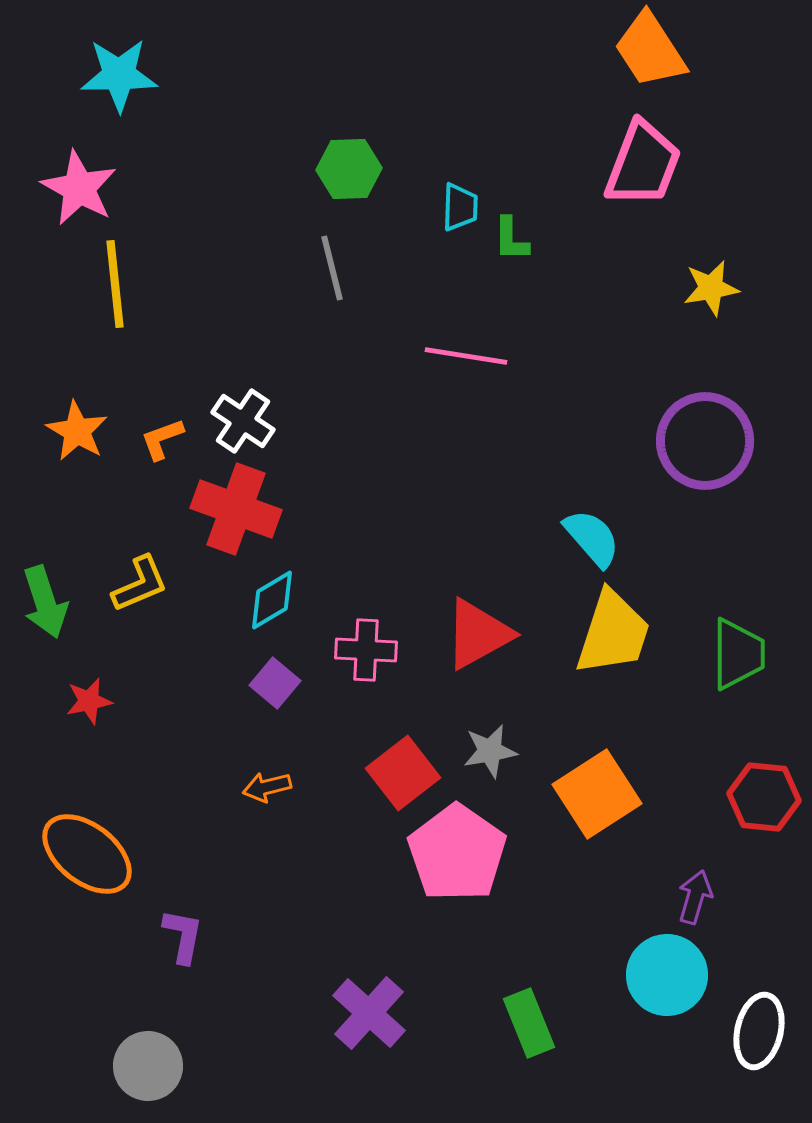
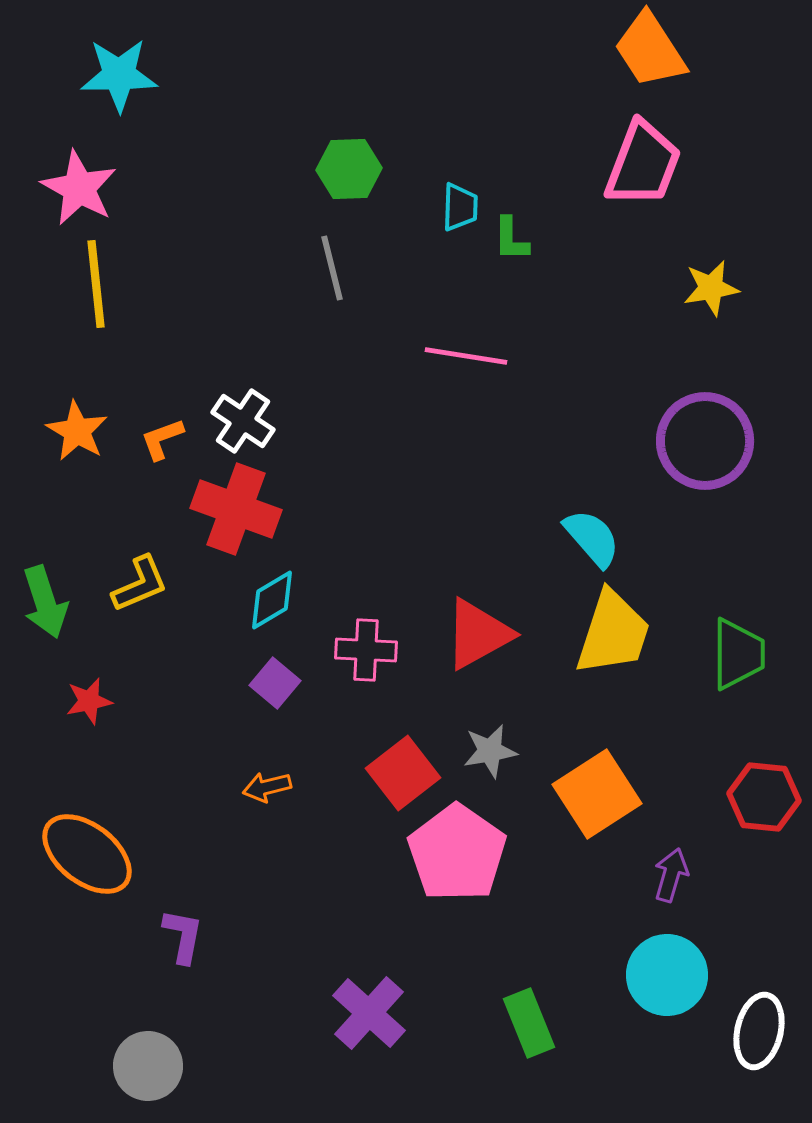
yellow line: moved 19 px left
purple arrow: moved 24 px left, 22 px up
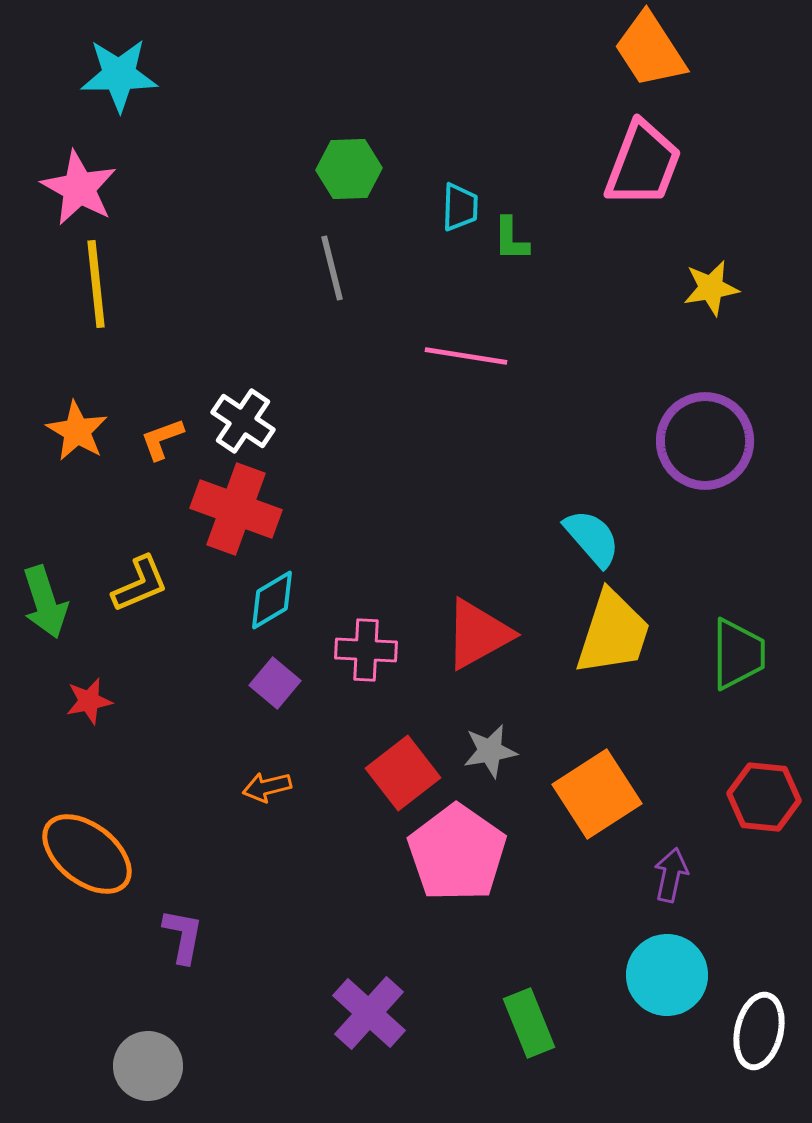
purple arrow: rotated 4 degrees counterclockwise
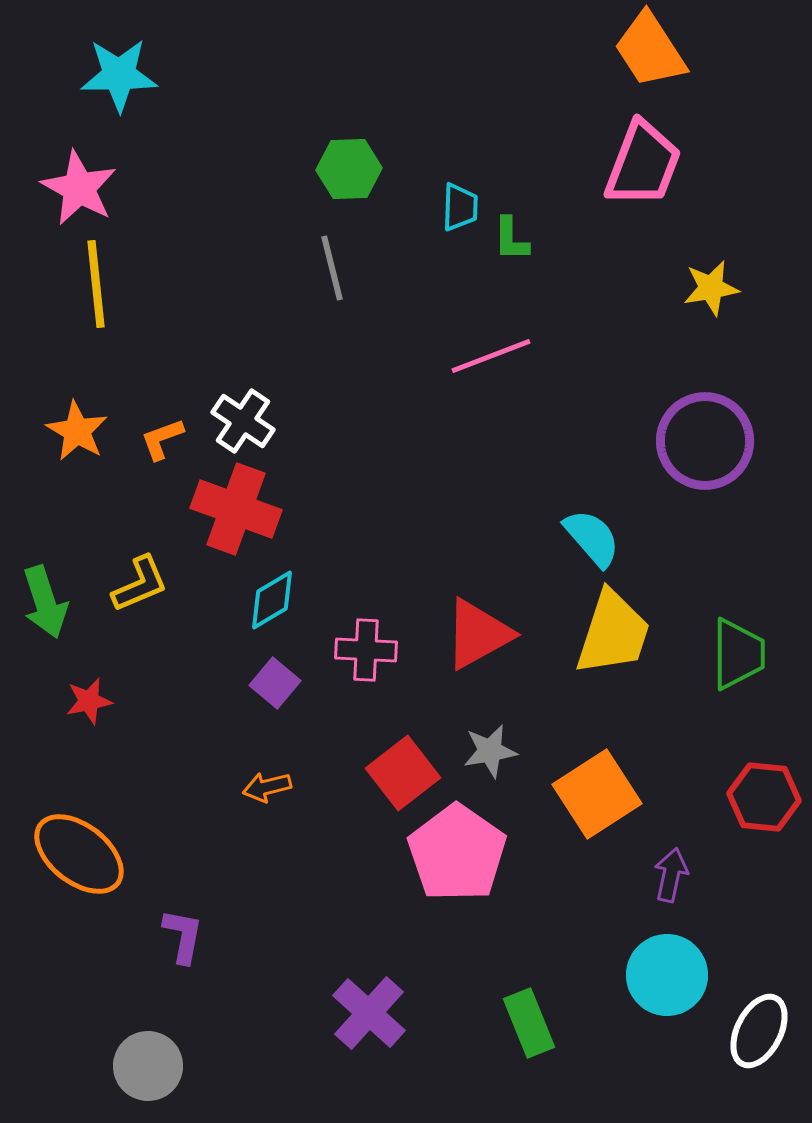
pink line: moved 25 px right; rotated 30 degrees counterclockwise
orange ellipse: moved 8 px left
white ellipse: rotated 14 degrees clockwise
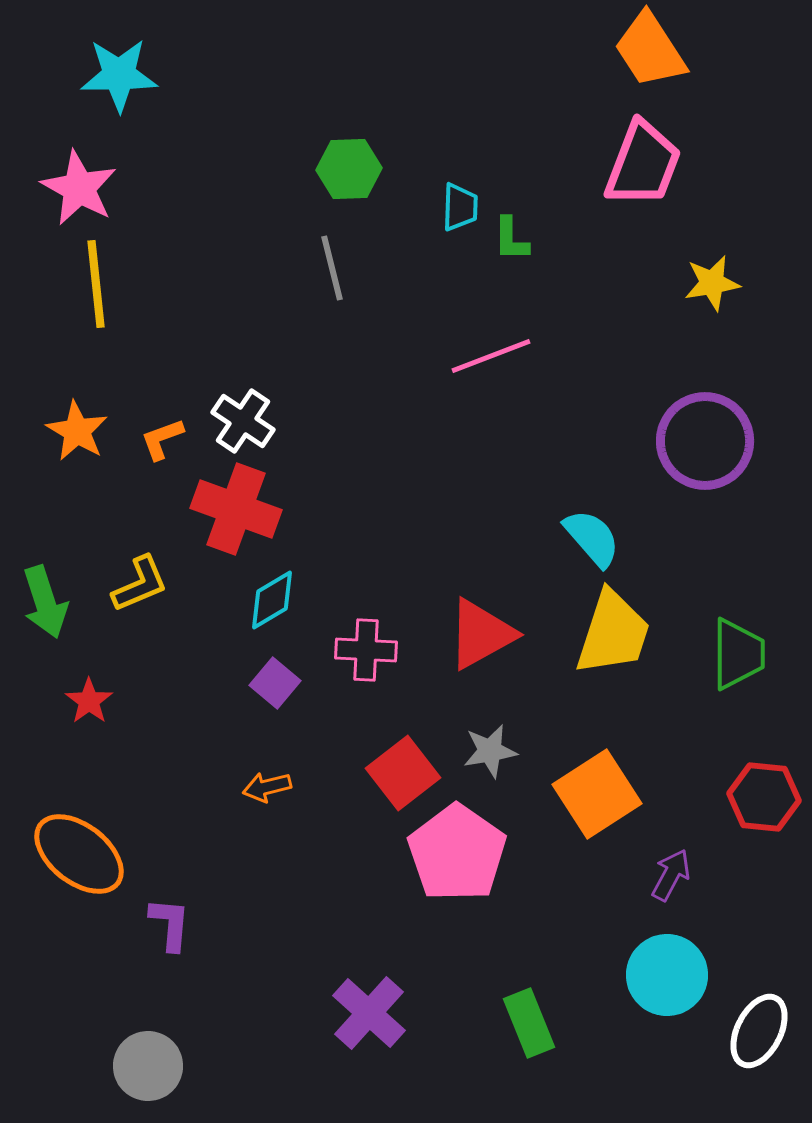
yellow star: moved 1 px right, 5 px up
red triangle: moved 3 px right
red star: rotated 24 degrees counterclockwise
purple arrow: rotated 16 degrees clockwise
purple L-shape: moved 13 px left, 12 px up; rotated 6 degrees counterclockwise
